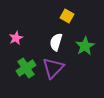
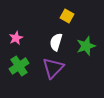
green star: moved 1 px right; rotated 12 degrees clockwise
green cross: moved 7 px left, 2 px up
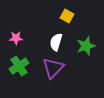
pink star: rotated 24 degrees clockwise
